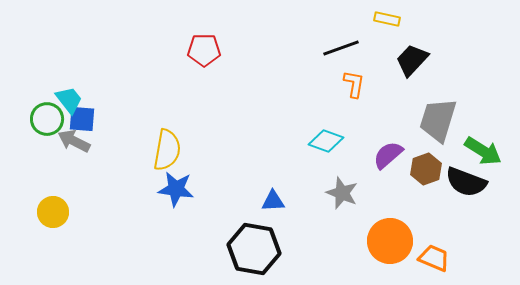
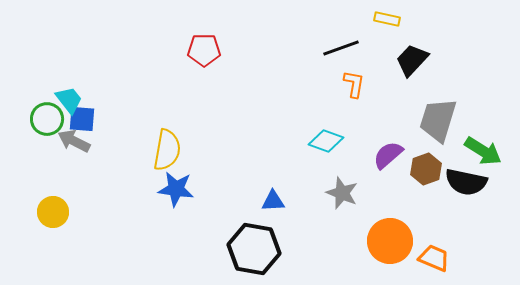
black semicircle: rotated 9 degrees counterclockwise
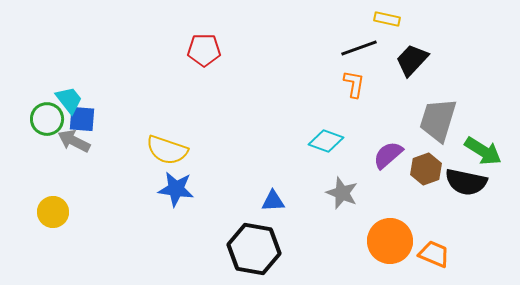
black line: moved 18 px right
yellow semicircle: rotated 99 degrees clockwise
orange trapezoid: moved 4 px up
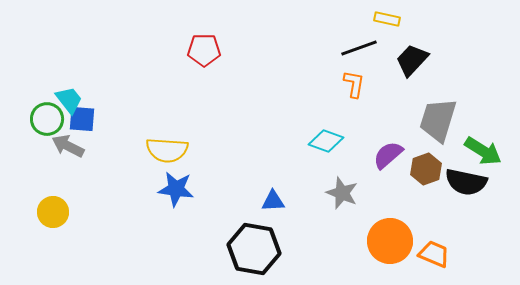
gray arrow: moved 6 px left, 5 px down
yellow semicircle: rotated 15 degrees counterclockwise
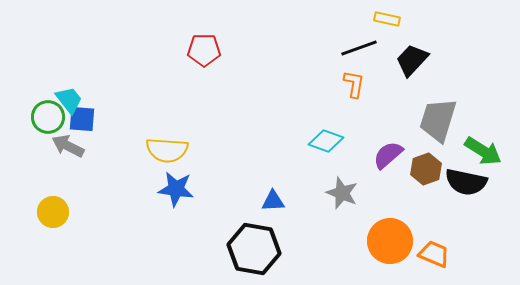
green circle: moved 1 px right, 2 px up
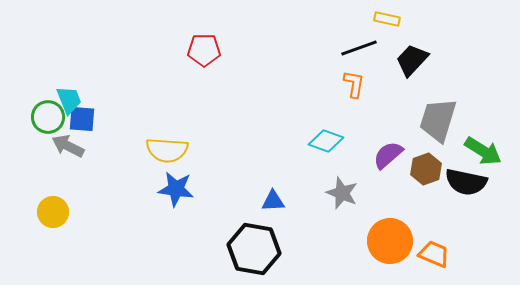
cyan trapezoid: rotated 16 degrees clockwise
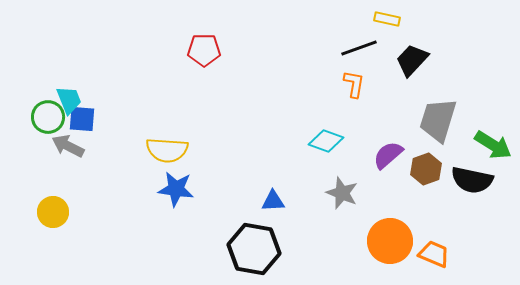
green arrow: moved 10 px right, 6 px up
black semicircle: moved 6 px right, 2 px up
